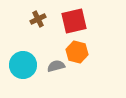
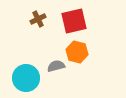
cyan circle: moved 3 px right, 13 px down
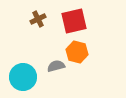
cyan circle: moved 3 px left, 1 px up
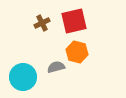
brown cross: moved 4 px right, 4 px down
gray semicircle: moved 1 px down
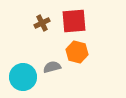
red square: rotated 8 degrees clockwise
gray semicircle: moved 4 px left
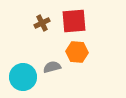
orange hexagon: rotated 10 degrees counterclockwise
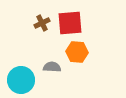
red square: moved 4 px left, 2 px down
gray semicircle: rotated 18 degrees clockwise
cyan circle: moved 2 px left, 3 px down
